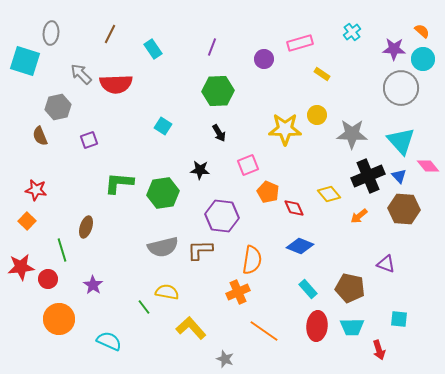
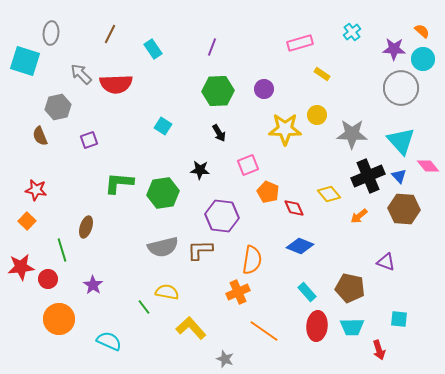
purple circle at (264, 59): moved 30 px down
purple triangle at (386, 264): moved 2 px up
cyan rectangle at (308, 289): moved 1 px left, 3 px down
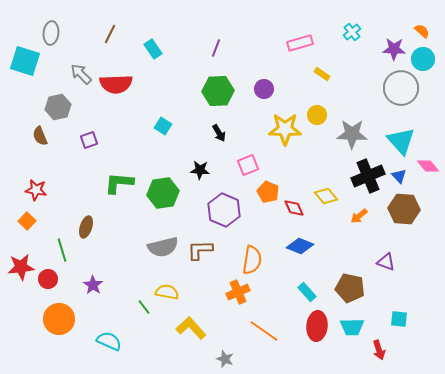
purple line at (212, 47): moved 4 px right, 1 px down
yellow diamond at (329, 194): moved 3 px left, 2 px down
purple hexagon at (222, 216): moved 2 px right, 6 px up; rotated 16 degrees clockwise
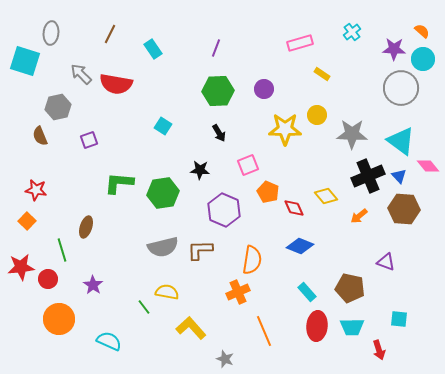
red semicircle at (116, 84): rotated 12 degrees clockwise
cyan triangle at (401, 141): rotated 12 degrees counterclockwise
orange line at (264, 331): rotated 32 degrees clockwise
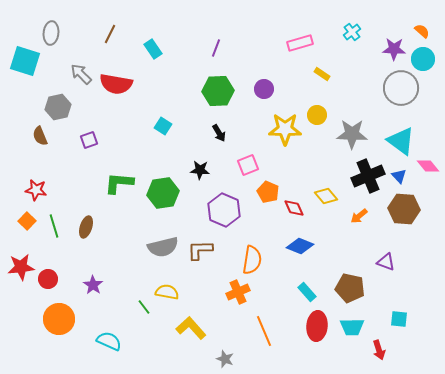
green line at (62, 250): moved 8 px left, 24 px up
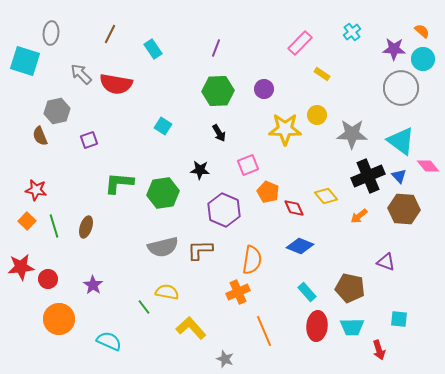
pink rectangle at (300, 43): rotated 30 degrees counterclockwise
gray hexagon at (58, 107): moved 1 px left, 4 px down
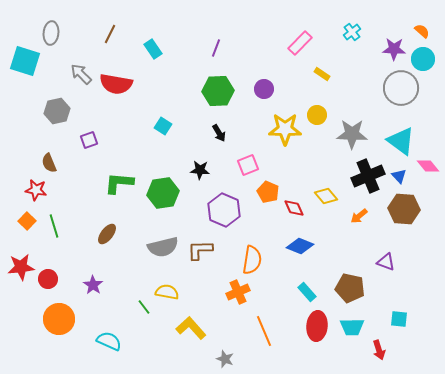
brown semicircle at (40, 136): moved 9 px right, 27 px down
brown ellipse at (86, 227): moved 21 px right, 7 px down; rotated 20 degrees clockwise
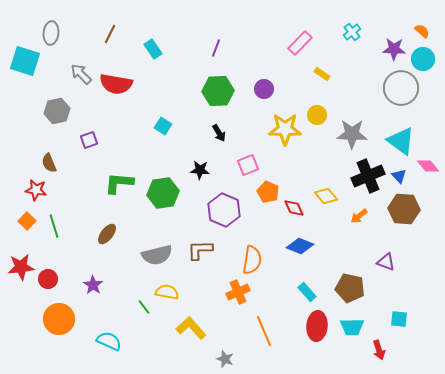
gray semicircle at (163, 247): moved 6 px left, 8 px down
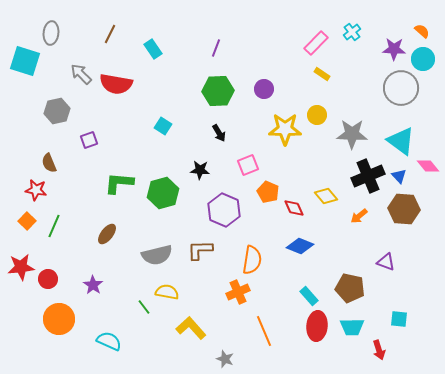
pink rectangle at (300, 43): moved 16 px right
green hexagon at (163, 193): rotated 8 degrees counterclockwise
green line at (54, 226): rotated 40 degrees clockwise
cyan rectangle at (307, 292): moved 2 px right, 4 px down
